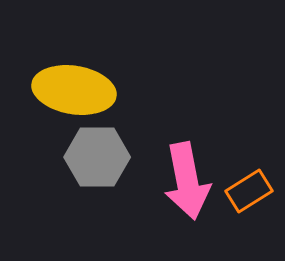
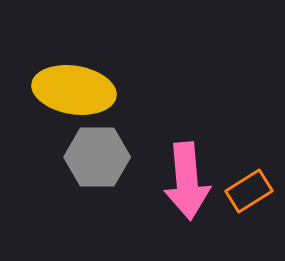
pink arrow: rotated 6 degrees clockwise
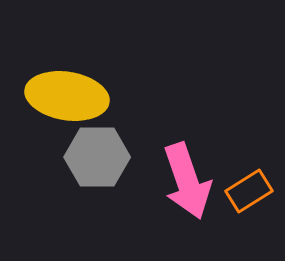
yellow ellipse: moved 7 px left, 6 px down
pink arrow: rotated 14 degrees counterclockwise
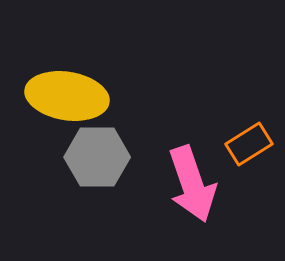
pink arrow: moved 5 px right, 3 px down
orange rectangle: moved 47 px up
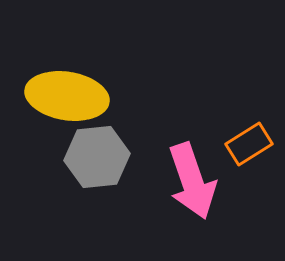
gray hexagon: rotated 6 degrees counterclockwise
pink arrow: moved 3 px up
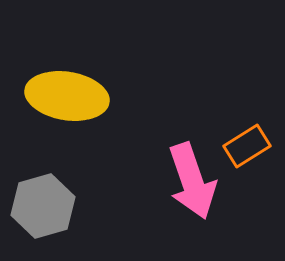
orange rectangle: moved 2 px left, 2 px down
gray hexagon: moved 54 px left, 49 px down; rotated 10 degrees counterclockwise
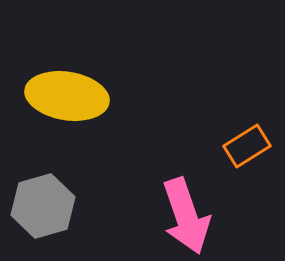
pink arrow: moved 6 px left, 35 px down
